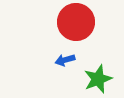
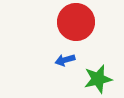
green star: rotated 8 degrees clockwise
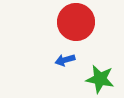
green star: moved 2 px right; rotated 24 degrees clockwise
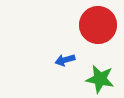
red circle: moved 22 px right, 3 px down
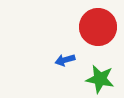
red circle: moved 2 px down
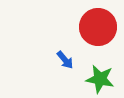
blue arrow: rotated 114 degrees counterclockwise
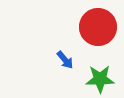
green star: rotated 12 degrees counterclockwise
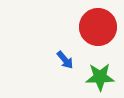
green star: moved 2 px up
